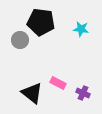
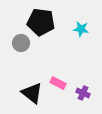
gray circle: moved 1 px right, 3 px down
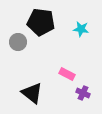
gray circle: moved 3 px left, 1 px up
pink rectangle: moved 9 px right, 9 px up
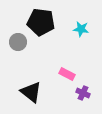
black triangle: moved 1 px left, 1 px up
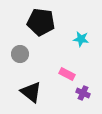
cyan star: moved 10 px down
gray circle: moved 2 px right, 12 px down
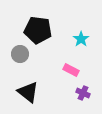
black pentagon: moved 3 px left, 8 px down
cyan star: rotated 28 degrees clockwise
pink rectangle: moved 4 px right, 4 px up
black triangle: moved 3 px left
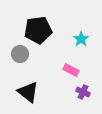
black pentagon: rotated 16 degrees counterclockwise
purple cross: moved 1 px up
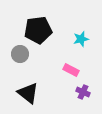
cyan star: rotated 21 degrees clockwise
black triangle: moved 1 px down
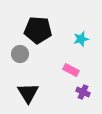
black pentagon: rotated 12 degrees clockwise
black triangle: rotated 20 degrees clockwise
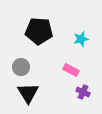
black pentagon: moved 1 px right, 1 px down
gray circle: moved 1 px right, 13 px down
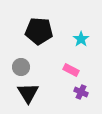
cyan star: rotated 21 degrees counterclockwise
purple cross: moved 2 px left
